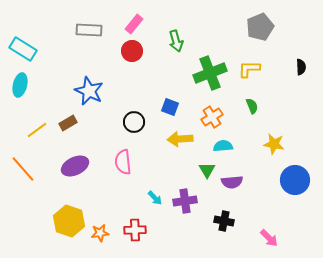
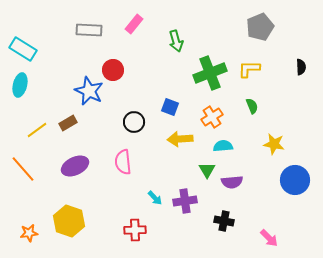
red circle: moved 19 px left, 19 px down
orange star: moved 71 px left
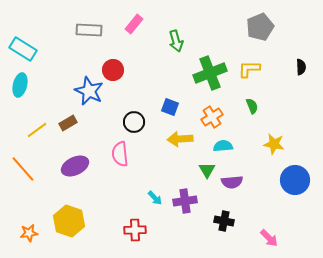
pink semicircle: moved 3 px left, 8 px up
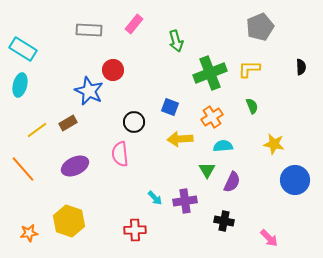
purple semicircle: rotated 60 degrees counterclockwise
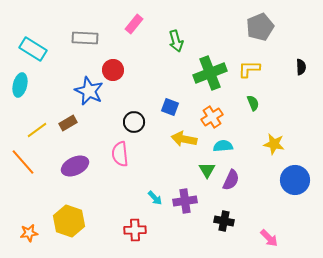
gray rectangle: moved 4 px left, 8 px down
cyan rectangle: moved 10 px right
green semicircle: moved 1 px right, 3 px up
yellow arrow: moved 4 px right; rotated 15 degrees clockwise
orange line: moved 7 px up
purple semicircle: moved 1 px left, 2 px up
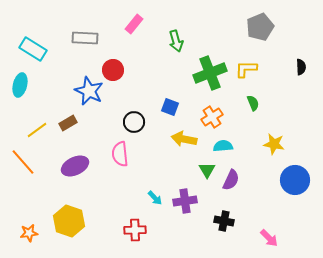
yellow L-shape: moved 3 px left
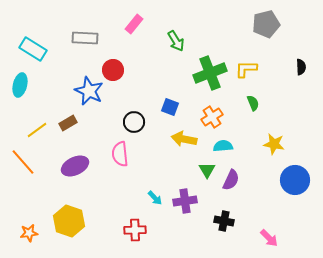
gray pentagon: moved 6 px right, 3 px up; rotated 8 degrees clockwise
green arrow: rotated 15 degrees counterclockwise
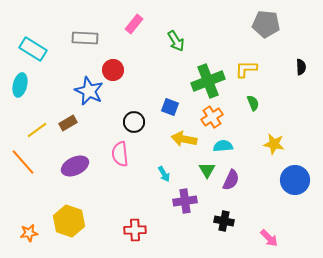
gray pentagon: rotated 20 degrees clockwise
green cross: moved 2 px left, 8 px down
cyan arrow: moved 9 px right, 24 px up; rotated 14 degrees clockwise
